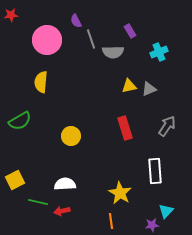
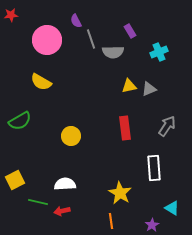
yellow semicircle: rotated 65 degrees counterclockwise
red rectangle: rotated 10 degrees clockwise
white rectangle: moved 1 px left, 3 px up
cyan triangle: moved 6 px right, 3 px up; rotated 42 degrees counterclockwise
purple star: rotated 24 degrees counterclockwise
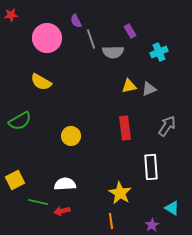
pink circle: moved 2 px up
white rectangle: moved 3 px left, 1 px up
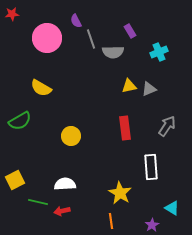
red star: moved 1 px right, 1 px up
yellow semicircle: moved 6 px down
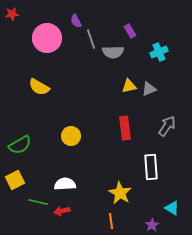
yellow semicircle: moved 2 px left, 1 px up
green semicircle: moved 24 px down
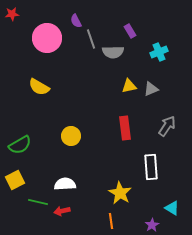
gray triangle: moved 2 px right
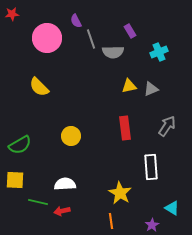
yellow semicircle: rotated 15 degrees clockwise
yellow square: rotated 30 degrees clockwise
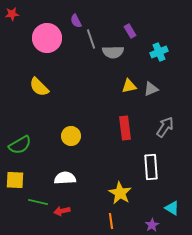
gray arrow: moved 2 px left, 1 px down
white semicircle: moved 6 px up
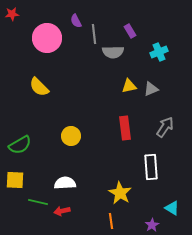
gray line: moved 3 px right, 5 px up; rotated 12 degrees clockwise
white semicircle: moved 5 px down
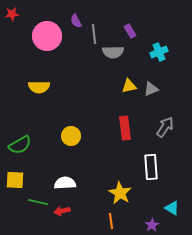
pink circle: moved 2 px up
yellow semicircle: rotated 45 degrees counterclockwise
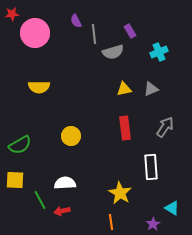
pink circle: moved 12 px left, 3 px up
gray semicircle: rotated 15 degrees counterclockwise
yellow triangle: moved 5 px left, 3 px down
green line: moved 2 px right, 2 px up; rotated 48 degrees clockwise
orange line: moved 1 px down
purple star: moved 1 px right, 1 px up
